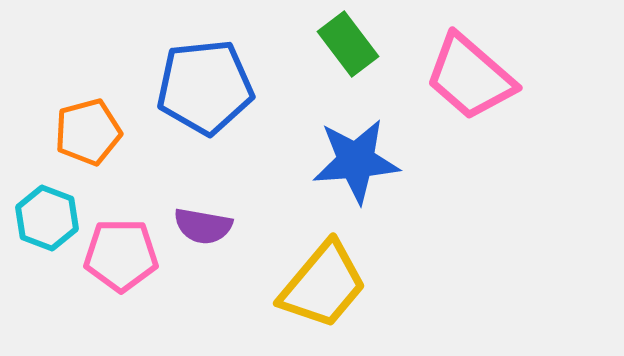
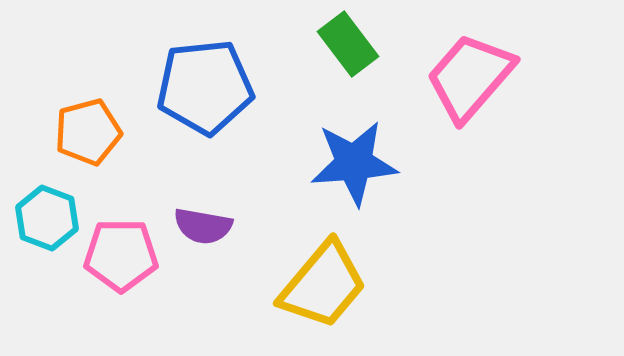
pink trapezoid: rotated 90 degrees clockwise
blue star: moved 2 px left, 2 px down
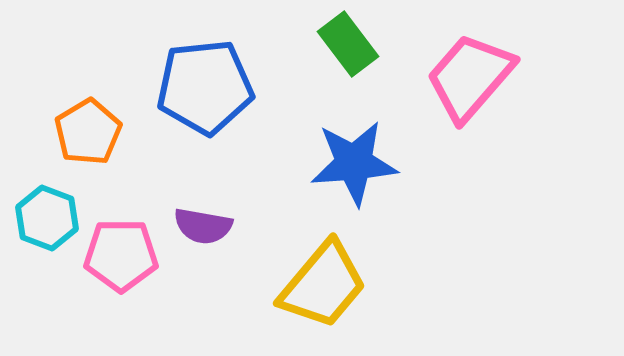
orange pentagon: rotated 16 degrees counterclockwise
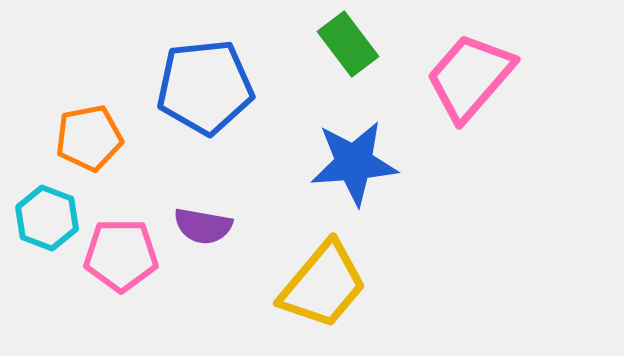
orange pentagon: moved 1 px right, 6 px down; rotated 20 degrees clockwise
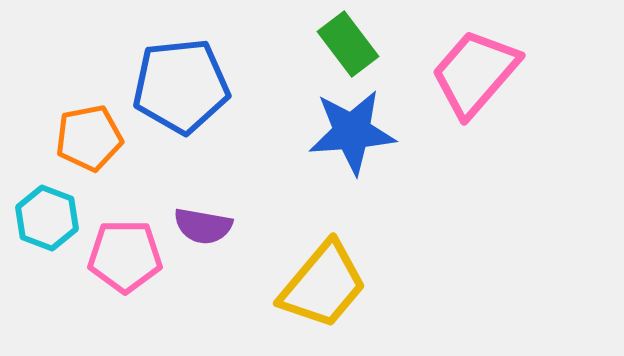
pink trapezoid: moved 5 px right, 4 px up
blue pentagon: moved 24 px left, 1 px up
blue star: moved 2 px left, 31 px up
pink pentagon: moved 4 px right, 1 px down
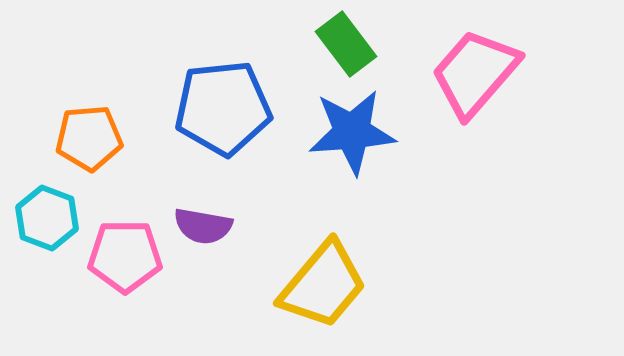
green rectangle: moved 2 px left
blue pentagon: moved 42 px right, 22 px down
orange pentagon: rotated 6 degrees clockwise
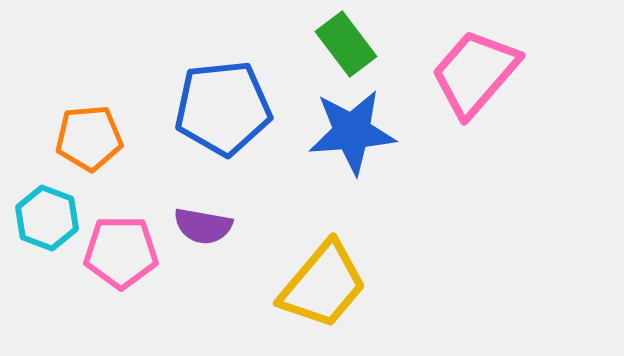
pink pentagon: moved 4 px left, 4 px up
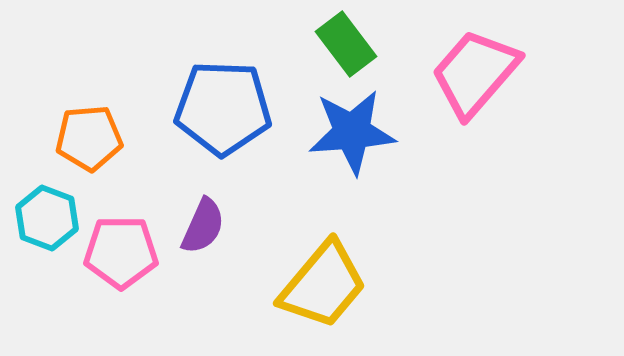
blue pentagon: rotated 8 degrees clockwise
purple semicircle: rotated 76 degrees counterclockwise
